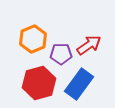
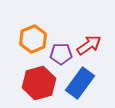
blue rectangle: moved 1 px right, 1 px up
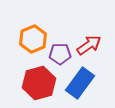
purple pentagon: moved 1 px left
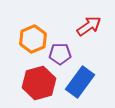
red arrow: moved 19 px up
blue rectangle: moved 1 px up
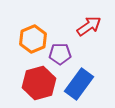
blue rectangle: moved 1 px left, 2 px down
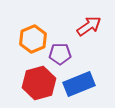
blue rectangle: rotated 32 degrees clockwise
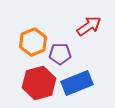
orange hexagon: moved 3 px down
blue rectangle: moved 2 px left, 1 px up
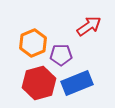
orange hexagon: moved 1 px down
purple pentagon: moved 1 px right, 1 px down
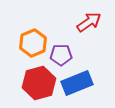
red arrow: moved 4 px up
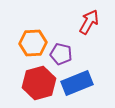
red arrow: rotated 25 degrees counterclockwise
orange hexagon: rotated 20 degrees clockwise
purple pentagon: moved 1 px up; rotated 15 degrees clockwise
